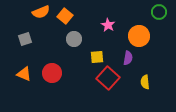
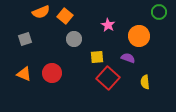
purple semicircle: rotated 80 degrees counterclockwise
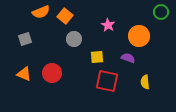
green circle: moved 2 px right
red square: moved 1 px left, 3 px down; rotated 30 degrees counterclockwise
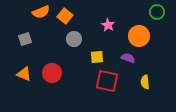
green circle: moved 4 px left
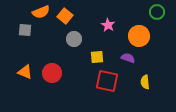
gray square: moved 9 px up; rotated 24 degrees clockwise
orange triangle: moved 1 px right, 2 px up
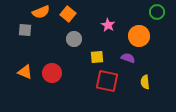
orange square: moved 3 px right, 2 px up
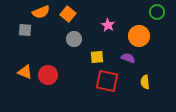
red circle: moved 4 px left, 2 px down
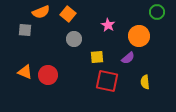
purple semicircle: rotated 120 degrees clockwise
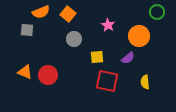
gray square: moved 2 px right
